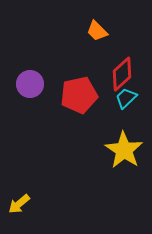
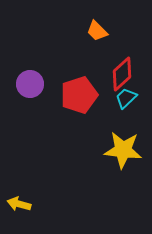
red pentagon: rotated 6 degrees counterclockwise
yellow star: moved 1 px left; rotated 27 degrees counterclockwise
yellow arrow: rotated 55 degrees clockwise
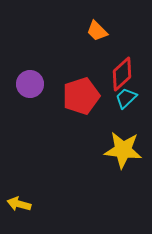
red pentagon: moved 2 px right, 1 px down
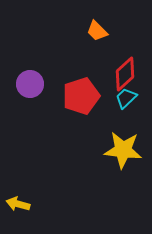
red diamond: moved 3 px right
yellow arrow: moved 1 px left
